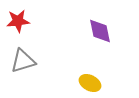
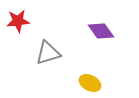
purple diamond: moved 1 px right; rotated 24 degrees counterclockwise
gray triangle: moved 25 px right, 8 px up
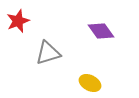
red star: rotated 15 degrees counterclockwise
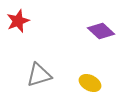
purple diamond: rotated 12 degrees counterclockwise
gray triangle: moved 9 px left, 22 px down
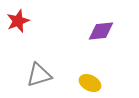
purple diamond: rotated 48 degrees counterclockwise
